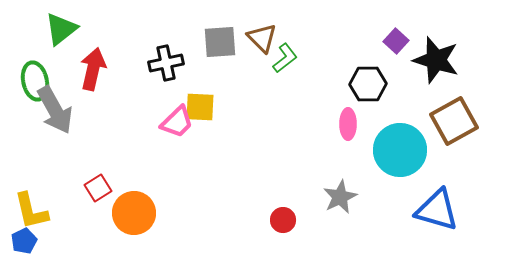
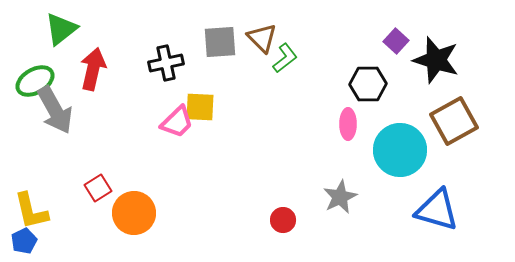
green ellipse: rotated 72 degrees clockwise
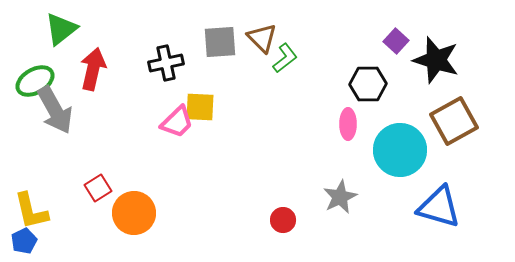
blue triangle: moved 2 px right, 3 px up
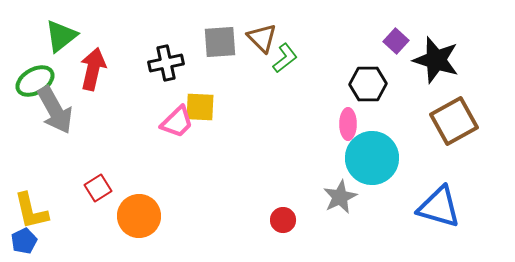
green triangle: moved 7 px down
cyan circle: moved 28 px left, 8 px down
orange circle: moved 5 px right, 3 px down
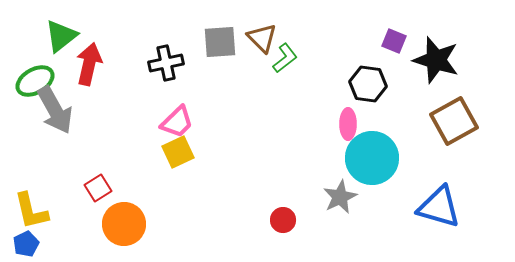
purple square: moved 2 px left; rotated 20 degrees counterclockwise
red arrow: moved 4 px left, 5 px up
black hexagon: rotated 9 degrees clockwise
yellow square: moved 22 px left, 45 px down; rotated 28 degrees counterclockwise
orange circle: moved 15 px left, 8 px down
blue pentagon: moved 2 px right, 3 px down
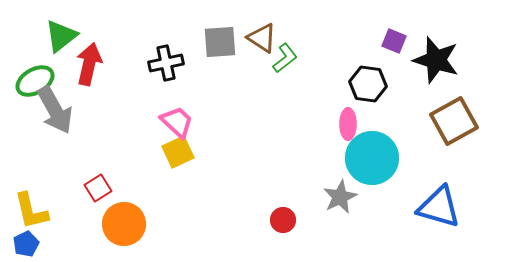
brown triangle: rotated 12 degrees counterclockwise
pink trapezoid: rotated 93 degrees counterclockwise
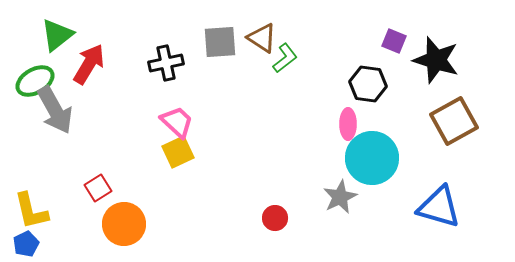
green triangle: moved 4 px left, 1 px up
red arrow: rotated 18 degrees clockwise
red circle: moved 8 px left, 2 px up
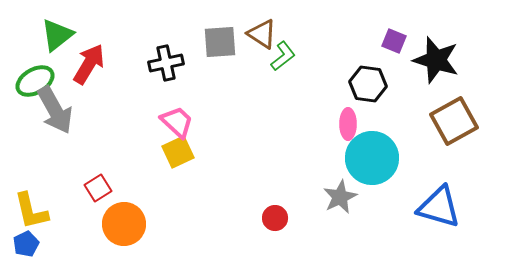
brown triangle: moved 4 px up
green L-shape: moved 2 px left, 2 px up
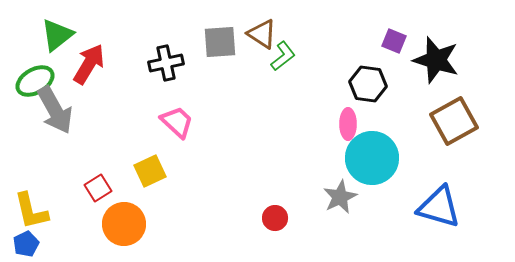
yellow square: moved 28 px left, 19 px down
